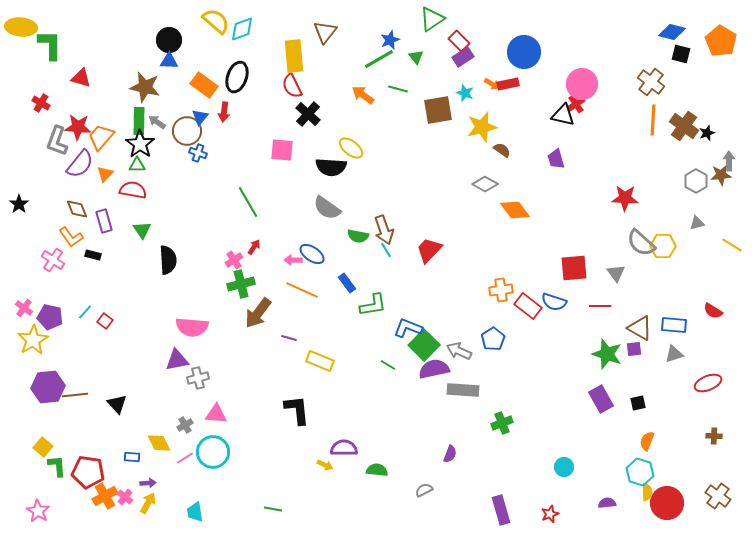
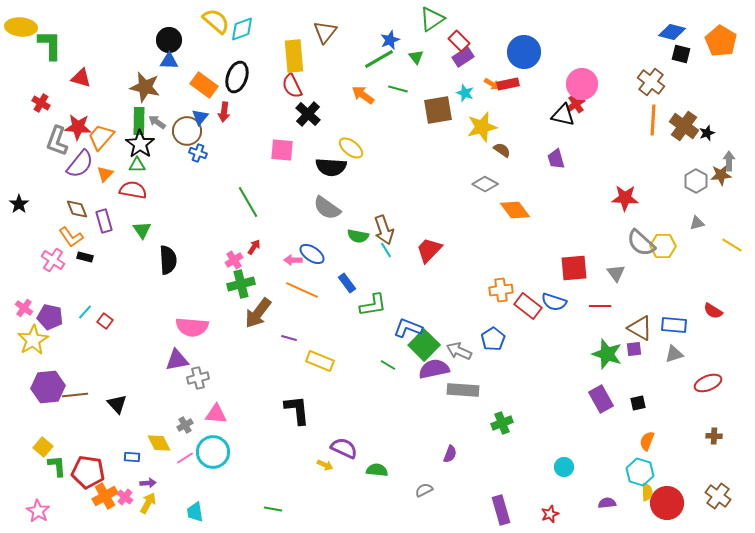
black rectangle at (93, 255): moved 8 px left, 2 px down
purple semicircle at (344, 448): rotated 24 degrees clockwise
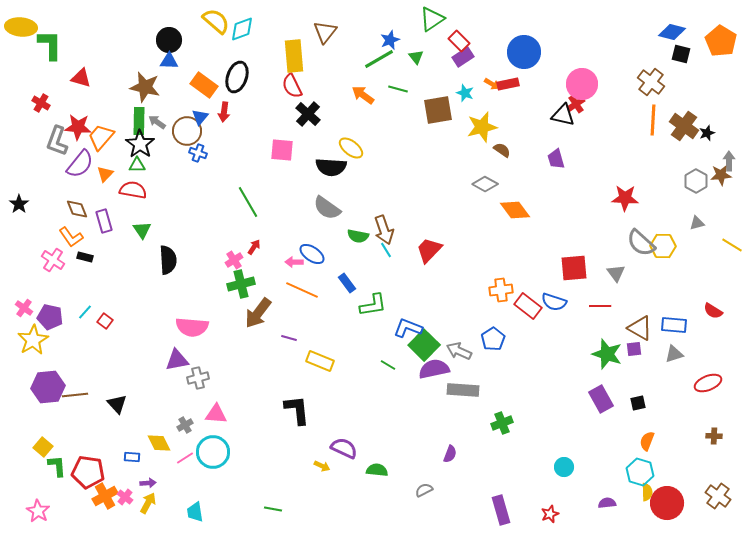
pink arrow at (293, 260): moved 1 px right, 2 px down
yellow arrow at (325, 465): moved 3 px left, 1 px down
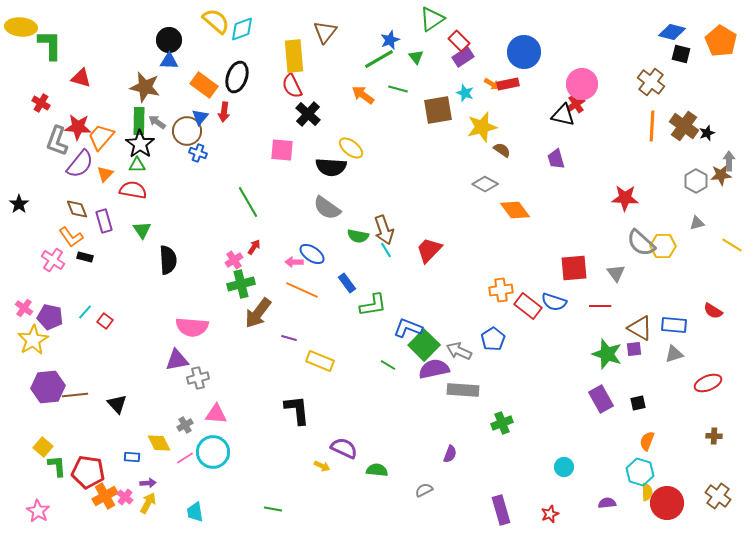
orange line at (653, 120): moved 1 px left, 6 px down
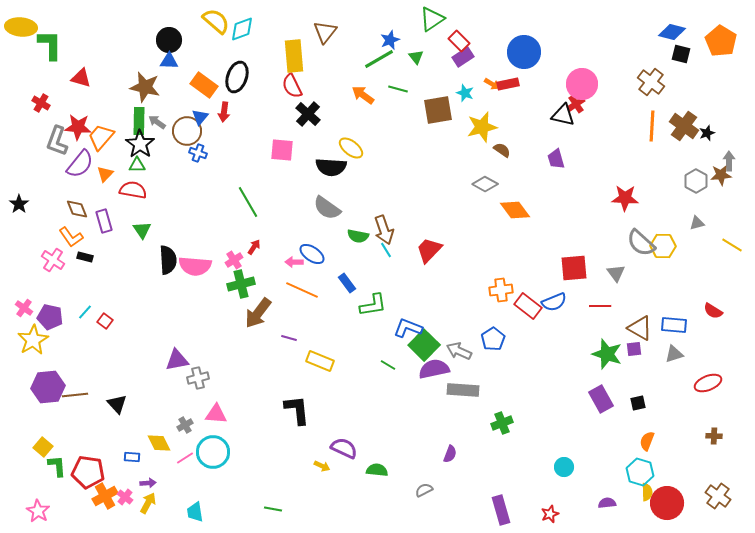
blue semicircle at (554, 302): rotated 40 degrees counterclockwise
pink semicircle at (192, 327): moved 3 px right, 61 px up
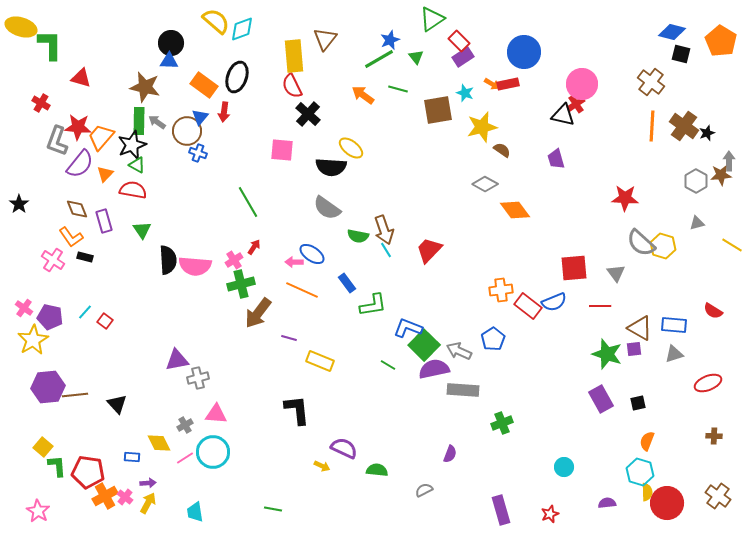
yellow ellipse at (21, 27): rotated 12 degrees clockwise
brown triangle at (325, 32): moved 7 px down
black circle at (169, 40): moved 2 px right, 3 px down
black star at (140, 144): moved 8 px left, 1 px down; rotated 16 degrees clockwise
green triangle at (137, 165): rotated 30 degrees clockwise
yellow hexagon at (663, 246): rotated 15 degrees clockwise
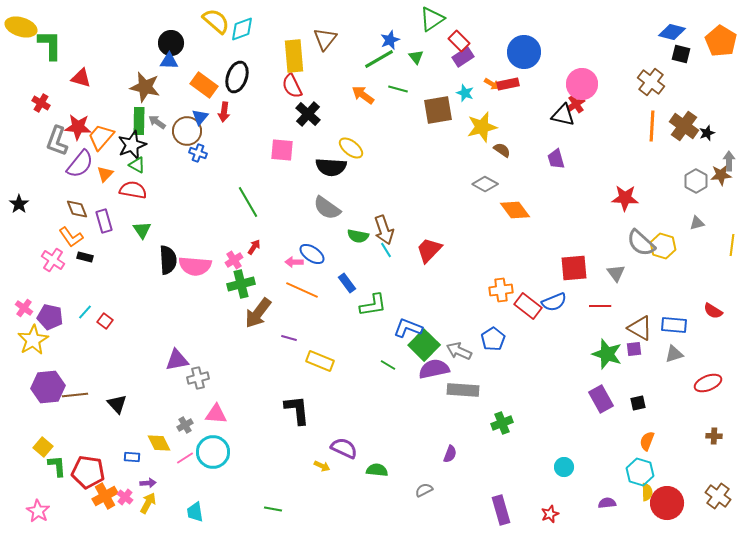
yellow line at (732, 245): rotated 65 degrees clockwise
